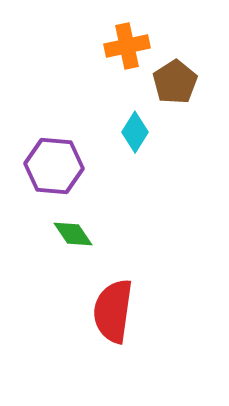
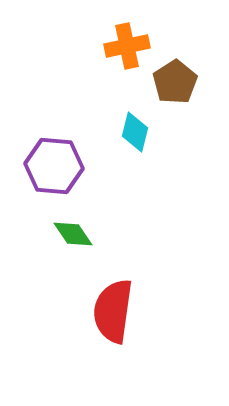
cyan diamond: rotated 18 degrees counterclockwise
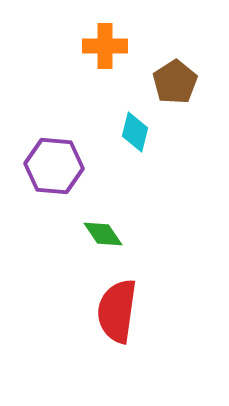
orange cross: moved 22 px left; rotated 12 degrees clockwise
green diamond: moved 30 px right
red semicircle: moved 4 px right
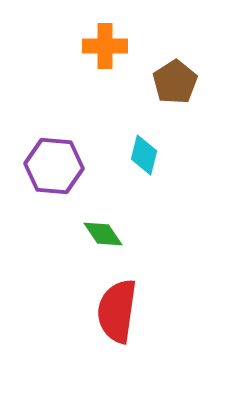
cyan diamond: moved 9 px right, 23 px down
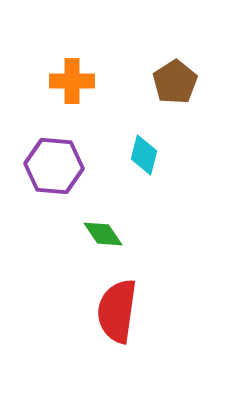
orange cross: moved 33 px left, 35 px down
